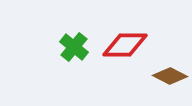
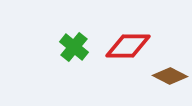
red diamond: moved 3 px right, 1 px down
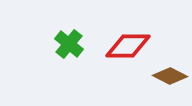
green cross: moved 5 px left, 3 px up
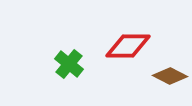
green cross: moved 20 px down
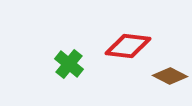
red diamond: rotated 6 degrees clockwise
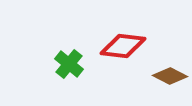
red diamond: moved 5 px left
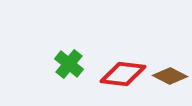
red diamond: moved 28 px down
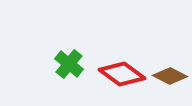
red diamond: moved 1 px left; rotated 30 degrees clockwise
